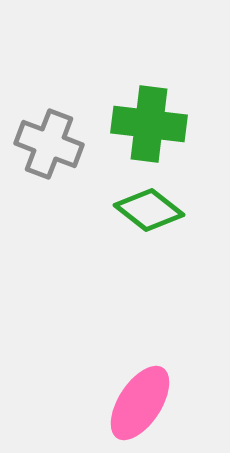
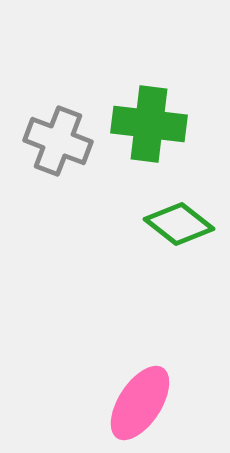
gray cross: moved 9 px right, 3 px up
green diamond: moved 30 px right, 14 px down
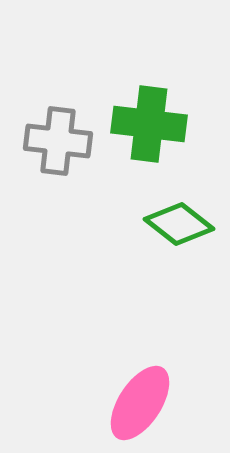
gray cross: rotated 14 degrees counterclockwise
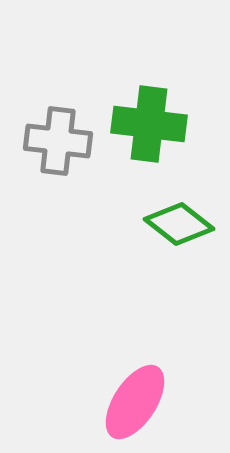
pink ellipse: moved 5 px left, 1 px up
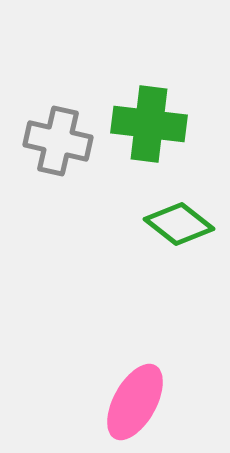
gray cross: rotated 6 degrees clockwise
pink ellipse: rotated 4 degrees counterclockwise
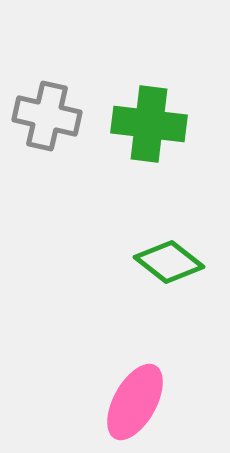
gray cross: moved 11 px left, 25 px up
green diamond: moved 10 px left, 38 px down
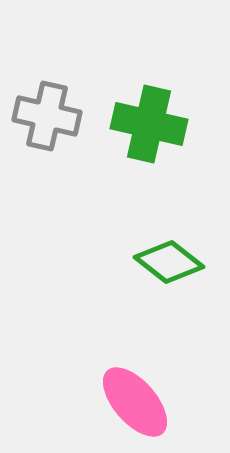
green cross: rotated 6 degrees clockwise
pink ellipse: rotated 70 degrees counterclockwise
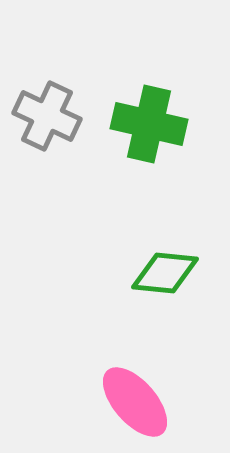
gray cross: rotated 12 degrees clockwise
green diamond: moved 4 px left, 11 px down; rotated 32 degrees counterclockwise
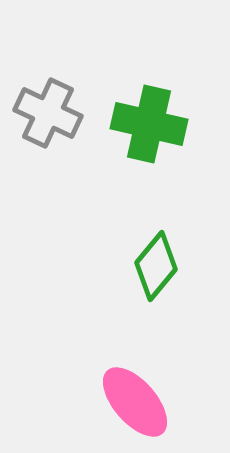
gray cross: moved 1 px right, 3 px up
green diamond: moved 9 px left, 7 px up; rotated 56 degrees counterclockwise
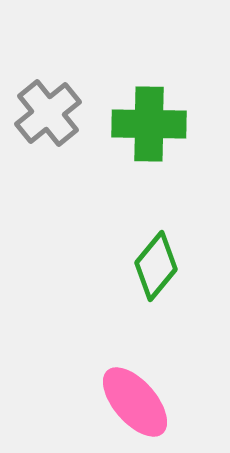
gray cross: rotated 26 degrees clockwise
green cross: rotated 12 degrees counterclockwise
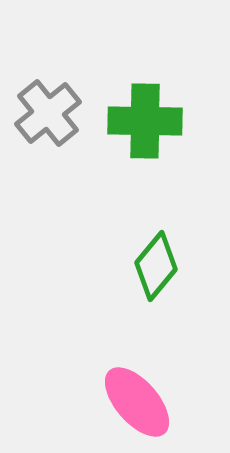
green cross: moved 4 px left, 3 px up
pink ellipse: moved 2 px right
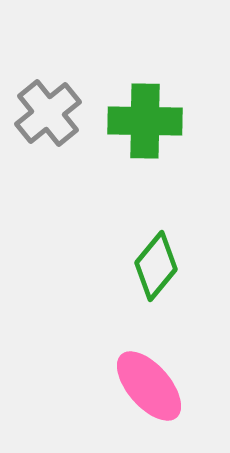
pink ellipse: moved 12 px right, 16 px up
